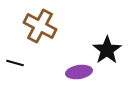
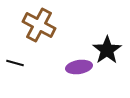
brown cross: moved 1 px left, 1 px up
purple ellipse: moved 5 px up
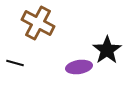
brown cross: moved 1 px left, 2 px up
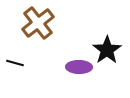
brown cross: rotated 24 degrees clockwise
purple ellipse: rotated 10 degrees clockwise
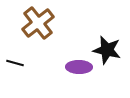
black star: rotated 24 degrees counterclockwise
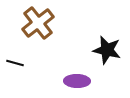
purple ellipse: moved 2 px left, 14 px down
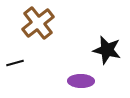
black line: rotated 30 degrees counterclockwise
purple ellipse: moved 4 px right
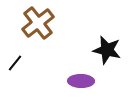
black line: rotated 36 degrees counterclockwise
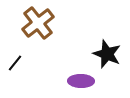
black star: moved 4 px down; rotated 8 degrees clockwise
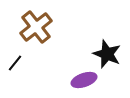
brown cross: moved 2 px left, 4 px down
purple ellipse: moved 3 px right, 1 px up; rotated 20 degrees counterclockwise
